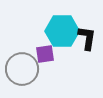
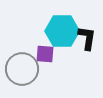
purple square: rotated 12 degrees clockwise
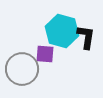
cyan hexagon: rotated 16 degrees clockwise
black L-shape: moved 1 px left, 1 px up
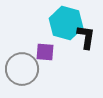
cyan hexagon: moved 4 px right, 8 px up
purple square: moved 2 px up
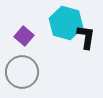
purple square: moved 21 px left, 16 px up; rotated 36 degrees clockwise
gray circle: moved 3 px down
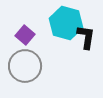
purple square: moved 1 px right, 1 px up
gray circle: moved 3 px right, 6 px up
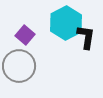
cyan hexagon: rotated 16 degrees clockwise
gray circle: moved 6 px left
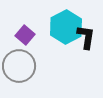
cyan hexagon: moved 4 px down
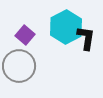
black L-shape: moved 1 px down
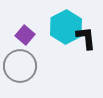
black L-shape: rotated 15 degrees counterclockwise
gray circle: moved 1 px right
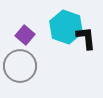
cyan hexagon: rotated 12 degrees counterclockwise
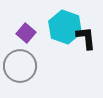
cyan hexagon: moved 1 px left
purple square: moved 1 px right, 2 px up
